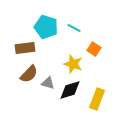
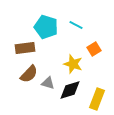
cyan line: moved 2 px right, 3 px up
orange square: rotated 24 degrees clockwise
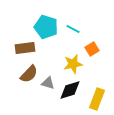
cyan line: moved 3 px left, 4 px down
orange square: moved 2 px left
yellow star: rotated 30 degrees counterclockwise
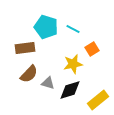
yellow rectangle: moved 1 px right, 1 px down; rotated 30 degrees clockwise
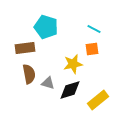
cyan line: moved 21 px right
orange square: rotated 24 degrees clockwise
brown semicircle: rotated 54 degrees counterclockwise
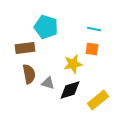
cyan line: rotated 16 degrees counterclockwise
orange square: rotated 16 degrees clockwise
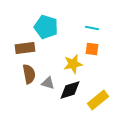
cyan line: moved 2 px left, 1 px up
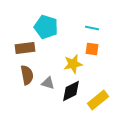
brown semicircle: moved 2 px left, 1 px down
black diamond: moved 1 px right, 1 px down; rotated 10 degrees counterclockwise
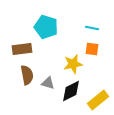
brown rectangle: moved 3 px left, 1 px down
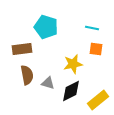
orange square: moved 4 px right
